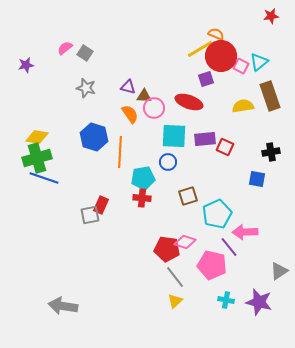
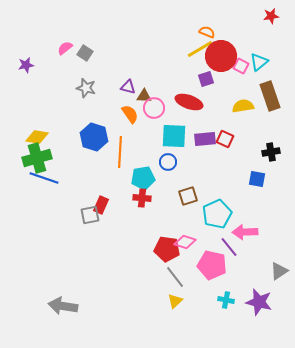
orange semicircle at (216, 34): moved 9 px left, 2 px up
red square at (225, 147): moved 8 px up
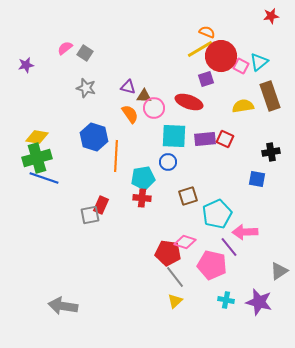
orange line at (120, 152): moved 4 px left, 4 px down
red pentagon at (167, 249): moved 1 px right, 4 px down
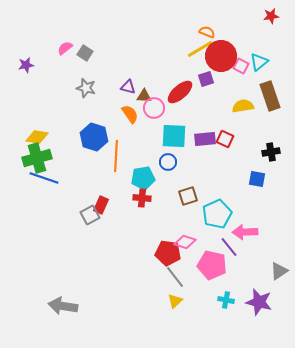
red ellipse at (189, 102): moved 9 px left, 10 px up; rotated 60 degrees counterclockwise
gray square at (90, 215): rotated 18 degrees counterclockwise
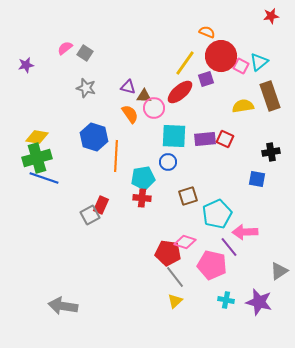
yellow line at (200, 49): moved 15 px left, 14 px down; rotated 24 degrees counterclockwise
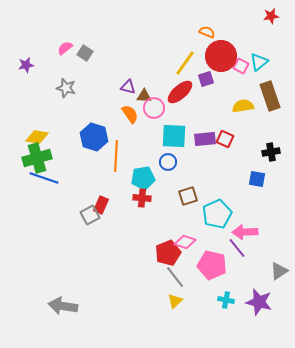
gray star at (86, 88): moved 20 px left
purple line at (229, 247): moved 8 px right, 1 px down
red pentagon at (168, 253): rotated 30 degrees counterclockwise
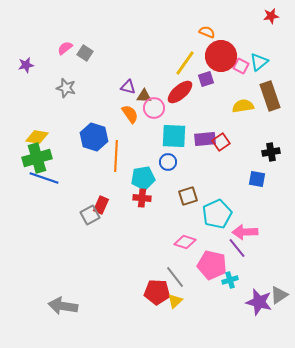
red square at (225, 139): moved 4 px left, 3 px down; rotated 30 degrees clockwise
red pentagon at (168, 253): moved 11 px left, 39 px down; rotated 25 degrees clockwise
gray triangle at (279, 271): moved 24 px down
cyan cross at (226, 300): moved 4 px right, 20 px up; rotated 28 degrees counterclockwise
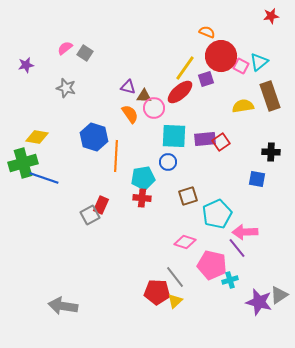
yellow line at (185, 63): moved 5 px down
black cross at (271, 152): rotated 12 degrees clockwise
green cross at (37, 158): moved 14 px left, 5 px down
